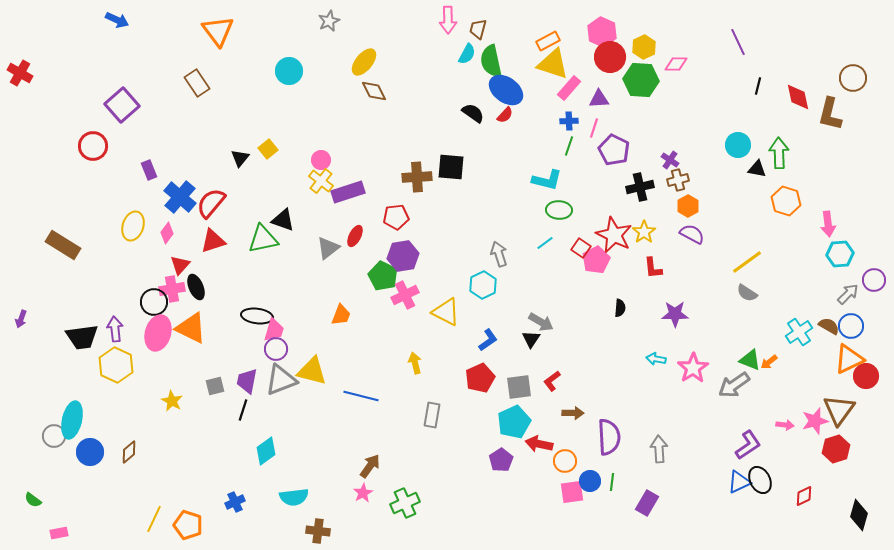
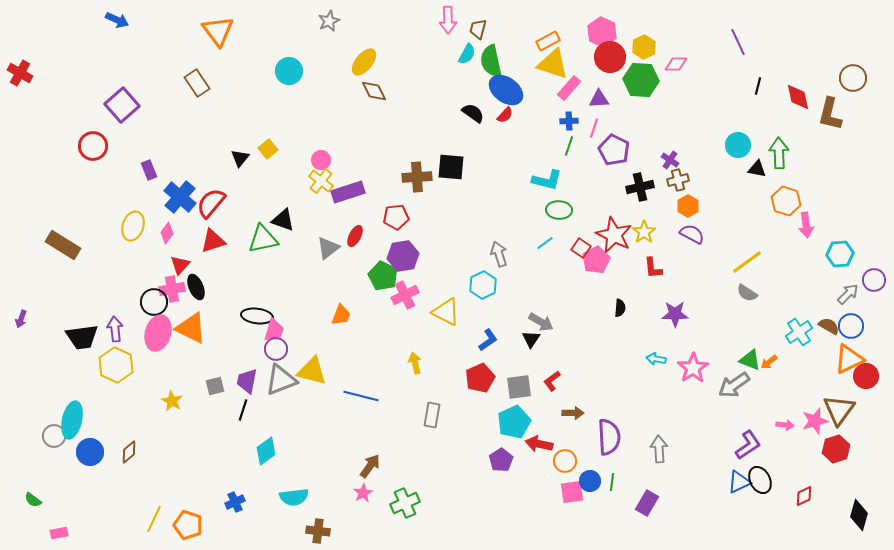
pink arrow at (828, 224): moved 22 px left, 1 px down
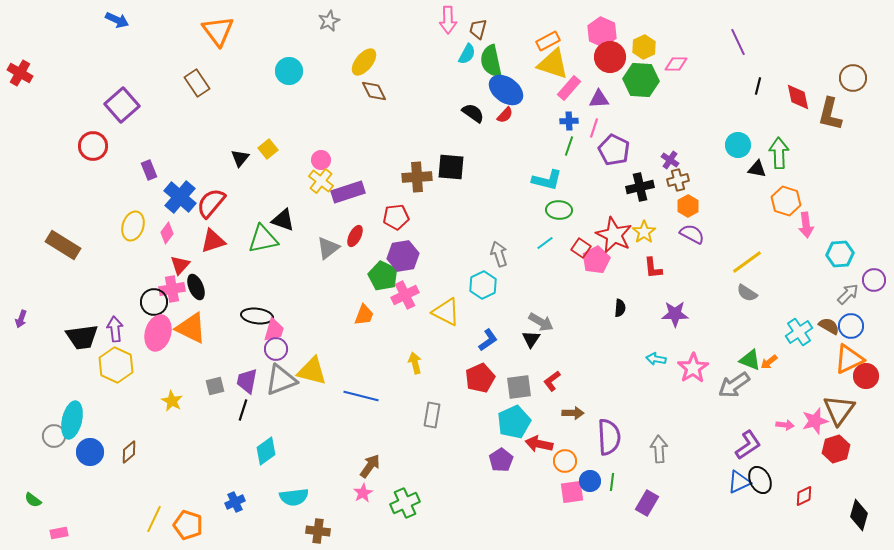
orange trapezoid at (341, 315): moved 23 px right
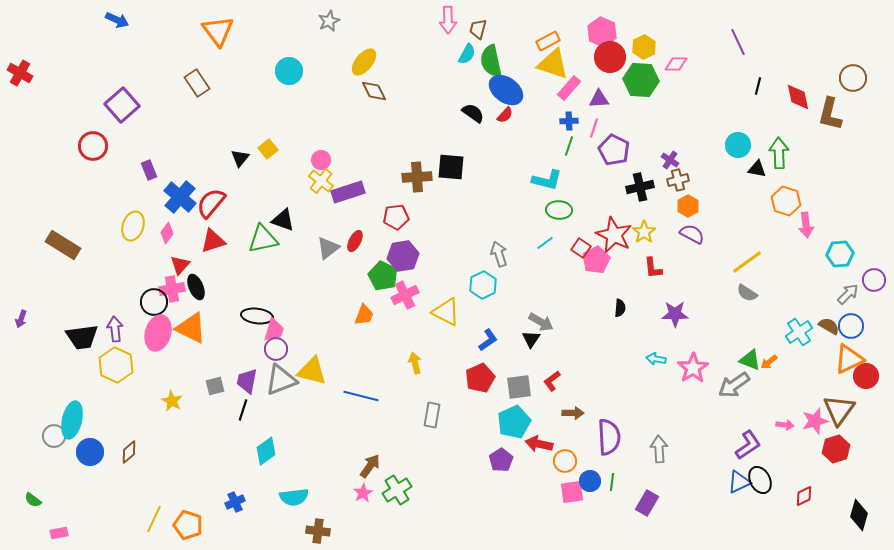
red ellipse at (355, 236): moved 5 px down
green cross at (405, 503): moved 8 px left, 13 px up; rotated 8 degrees counterclockwise
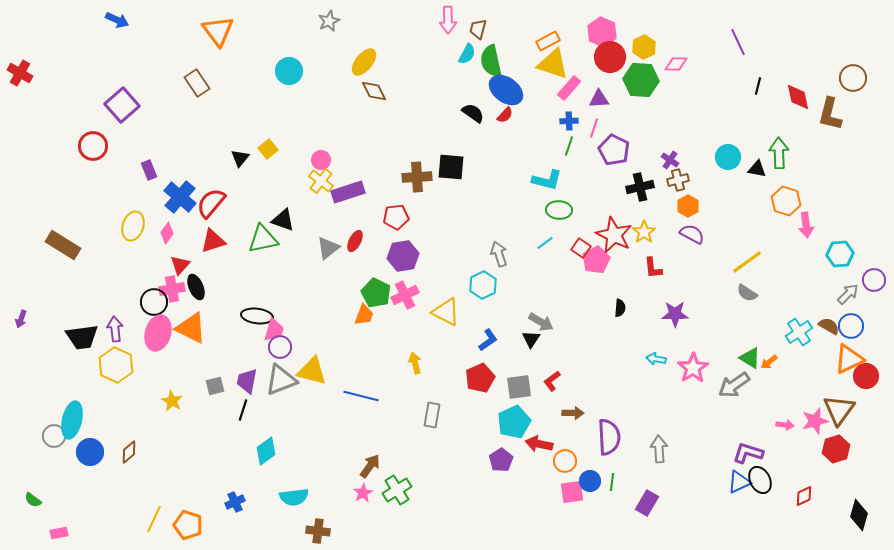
cyan circle at (738, 145): moved 10 px left, 12 px down
green pentagon at (383, 276): moved 7 px left, 17 px down
purple circle at (276, 349): moved 4 px right, 2 px up
green triangle at (750, 360): moved 2 px up; rotated 10 degrees clockwise
purple L-shape at (748, 445): moved 8 px down; rotated 128 degrees counterclockwise
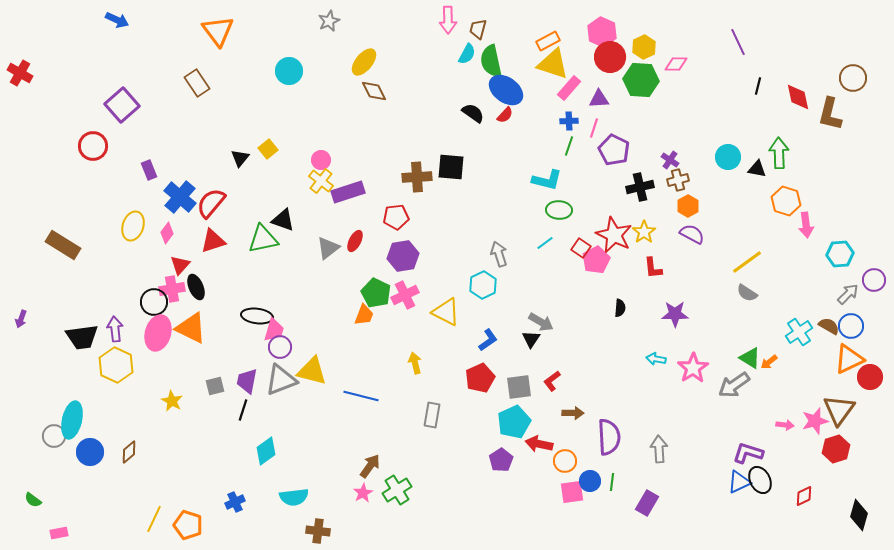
red circle at (866, 376): moved 4 px right, 1 px down
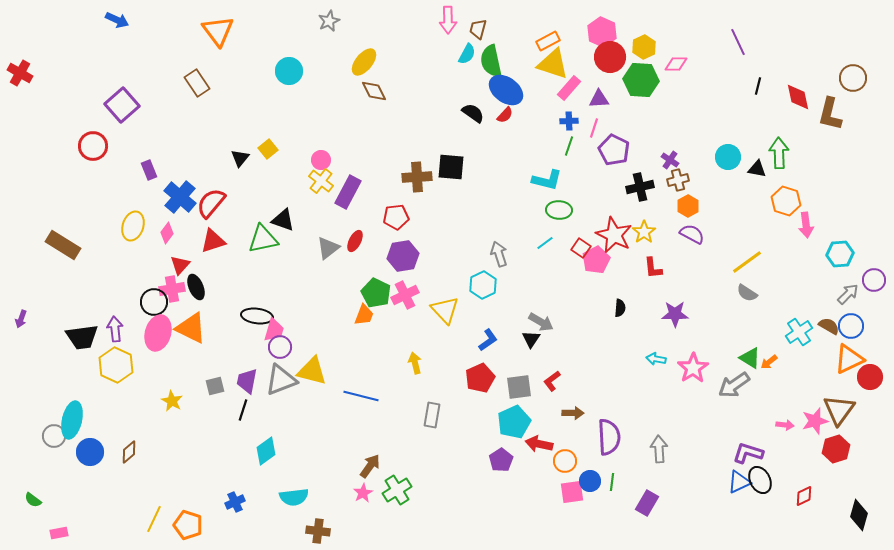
purple rectangle at (348, 192): rotated 44 degrees counterclockwise
yellow triangle at (446, 312): moved 1 px left, 2 px up; rotated 20 degrees clockwise
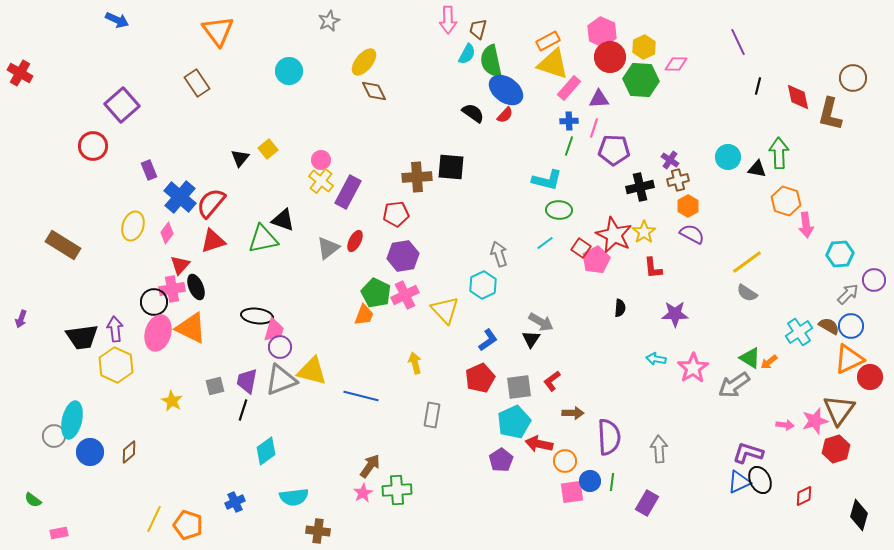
purple pentagon at (614, 150): rotated 24 degrees counterclockwise
red pentagon at (396, 217): moved 3 px up
green cross at (397, 490): rotated 28 degrees clockwise
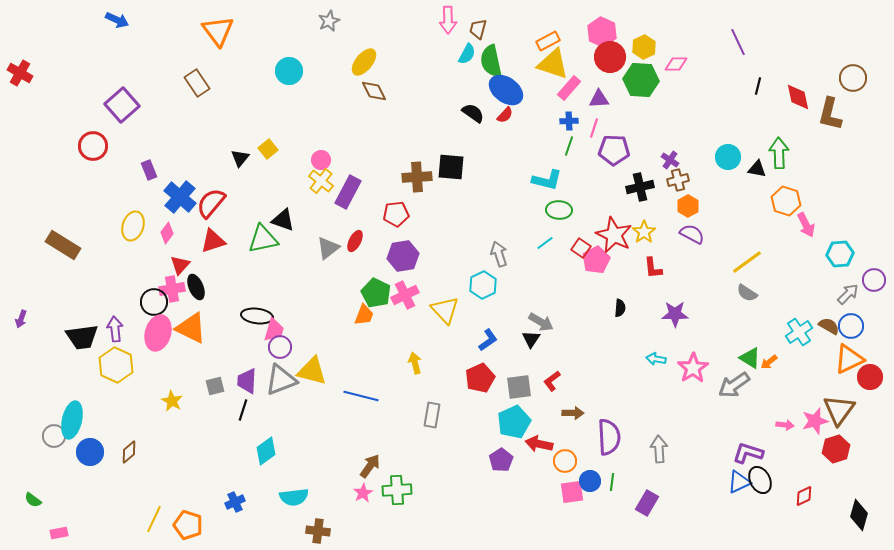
pink arrow at (806, 225): rotated 20 degrees counterclockwise
purple trapezoid at (247, 381): rotated 8 degrees counterclockwise
